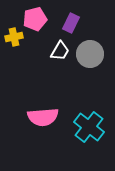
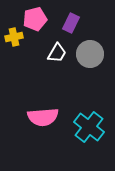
white trapezoid: moved 3 px left, 2 px down
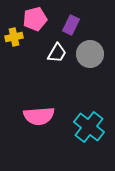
purple rectangle: moved 2 px down
pink semicircle: moved 4 px left, 1 px up
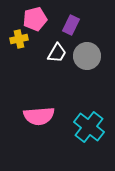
yellow cross: moved 5 px right, 2 px down
gray circle: moved 3 px left, 2 px down
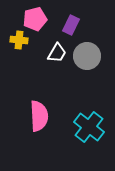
yellow cross: moved 1 px down; rotated 18 degrees clockwise
pink semicircle: rotated 88 degrees counterclockwise
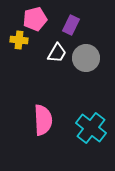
gray circle: moved 1 px left, 2 px down
pink semicircle: moved 4 px right, 4 px down
cyan cross: moved 2 px right, 1 px down
